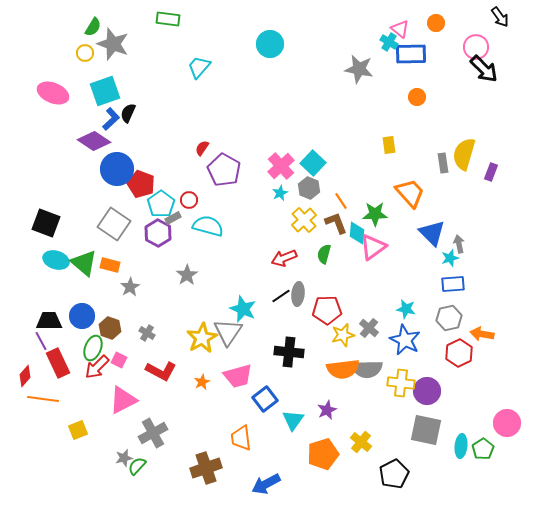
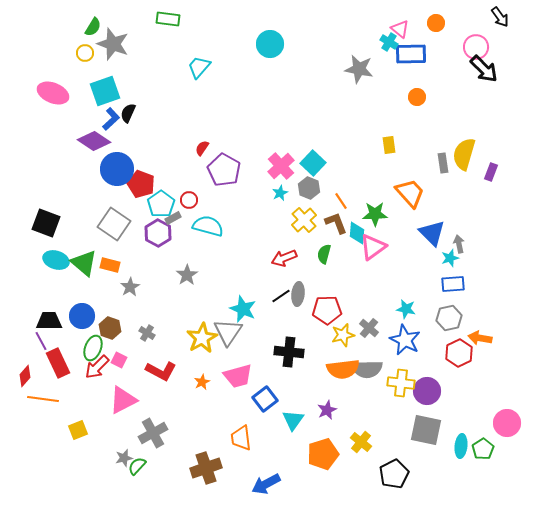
orange arrow at (482, 334): moved 2 px left, 4 px down
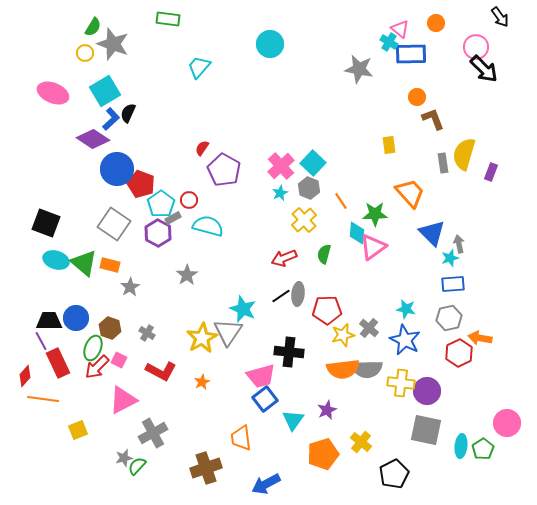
cyan square at (105, 91): rotated 12 degrees counterclockwise
purple diamond at (94, 141): moved 1 px left, 2 px up
brown L-shape at (336, 223): moved 97 px right, 104 px up
blue circle at (82, 316): moved 6 px left, 2 px down
pink trapezoid at (238, 376): moved 23 px right
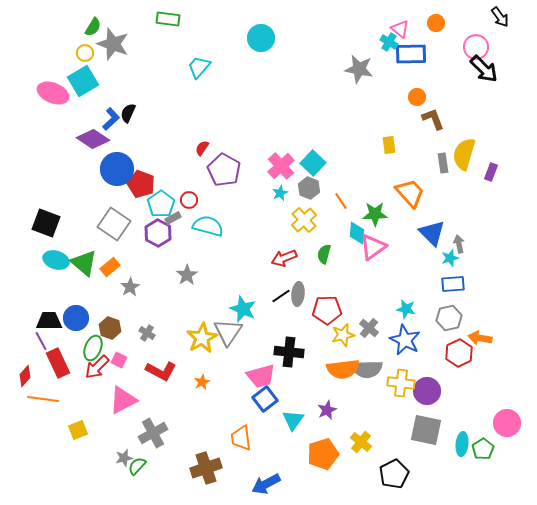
cyan circle at (270, 44): moved 9 px left, 6 px up
cyan square at (105, 91): moved 22 px left, 10 px up
orange rectangle at (110, 265): moved 2 px down; rotated 54 degrees counterclockwise
cyan ellipse at (461, 446): moved 1 px right, 2 px up
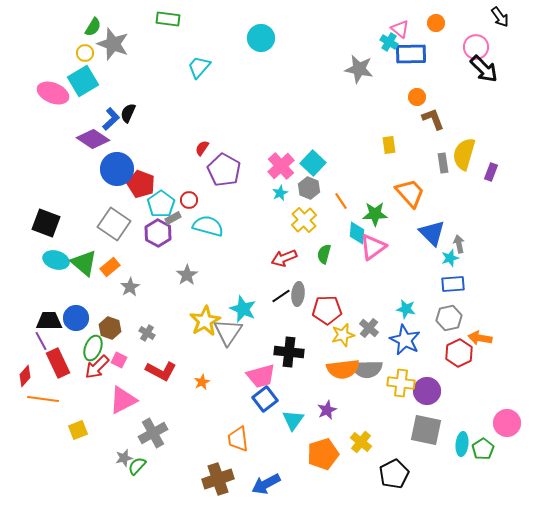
yellow star at (202, 338): moved 3 px right, 17 px up
orange trapezoid at (241, 438): moved 3 px left, 1 px down
brown cross at (206, 468): moved 12 px right, 11 px down
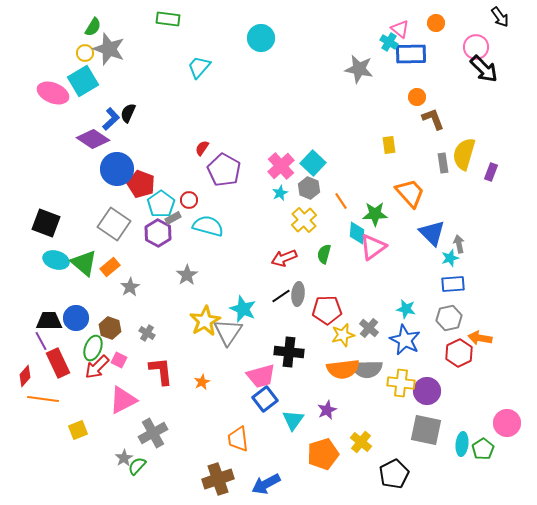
gray star at (113, 44): moved 4 px left, 5 px down
red L-shape at (161, 371): rotated 124 degrees counterclockwise
gray star at (124, 458): rotated 18 degrees counterclockwise
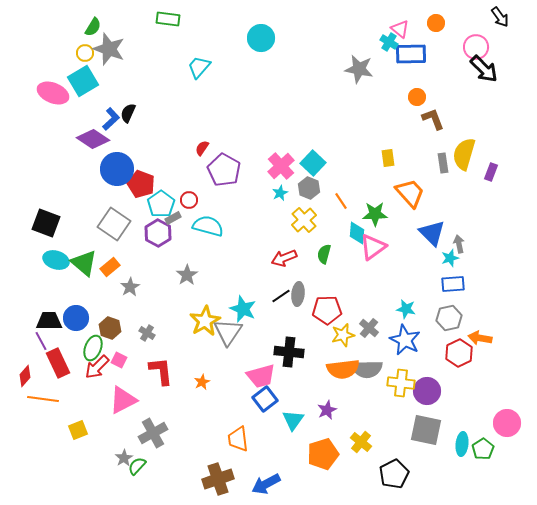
yellow rectangle at (389, 145): moved 1 px left, 13 px down
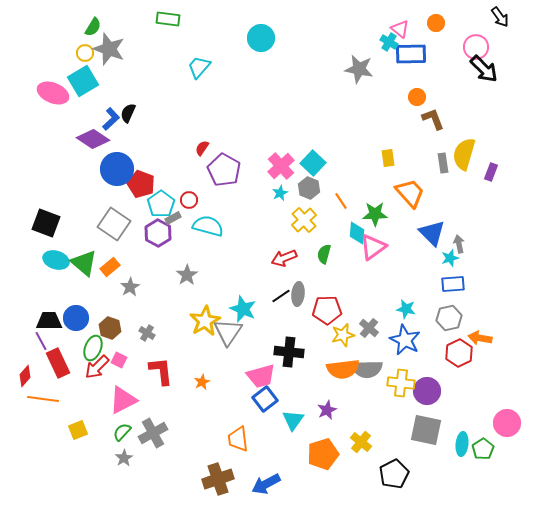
green semicircle at (137, 466): moved 15 px left, 34 px up
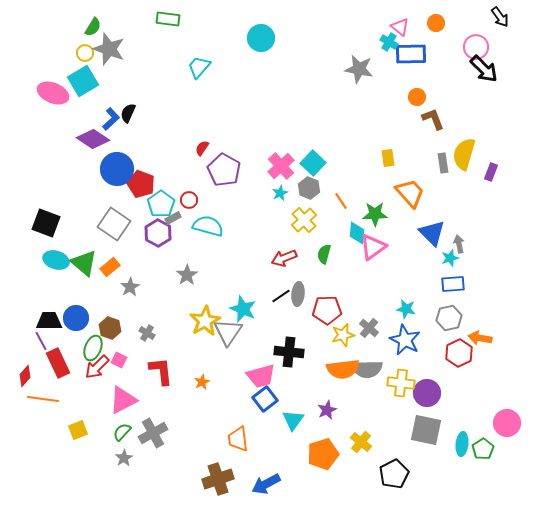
pink triangle at (400, 29): moved 2 px up
purple circle at (427, 391): moved 2 px down
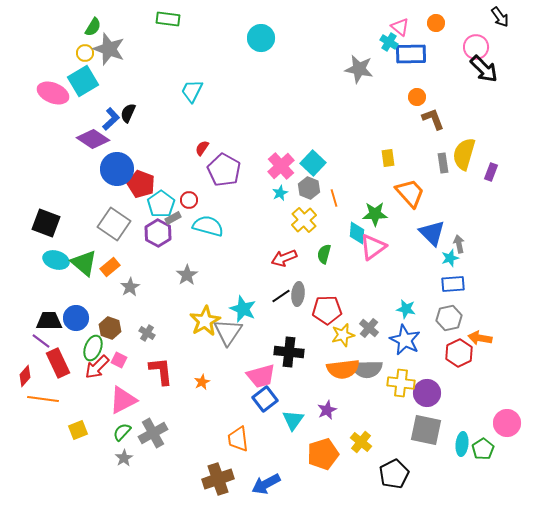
cyan trapezoid at (199, 67): moved 7 px left, 24 px down; rotated 15 degrees counterclockwise
orange line at (341, 201): moved 7 px left, 3 px up; rotated 18 degrees clockwise
purple line at (41, 341): rotated 24 degrees counterclockwise
